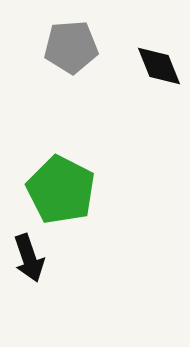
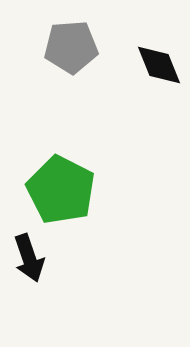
black diamond: moved 1 px up
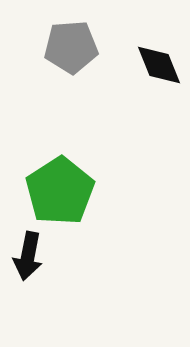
green pentagon: moved 1 px left, 1 px down; rotated 12 degrees clockwise
black arrow: moved 1 px left, 2 px up; rotated 30 degrees clockwise
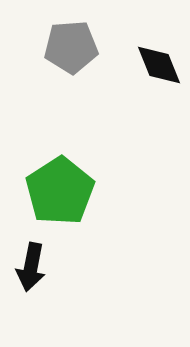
black arrow: moved 3 px right, 11 px down
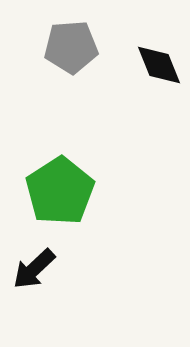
black arrow: moved 3 px right, 2 px down; rotated 36 degrees clockwise
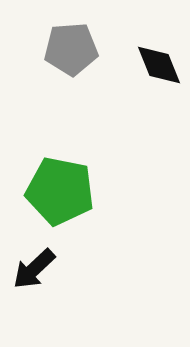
gray pentagon: moved 2 px down
green pentagon: rotated 28 degrees counterclockwise
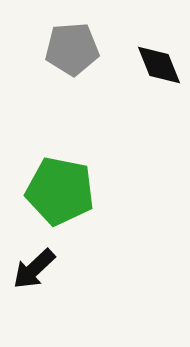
gray pentagon: moved 1 px right
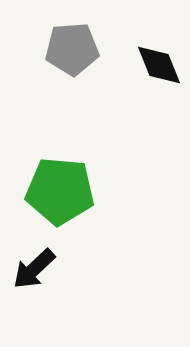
green pentagon: rotated 6 degrees counterclockwise
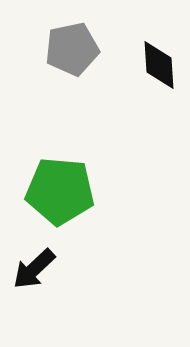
gray pentagon: rotated 8 degrees counterclockwise
black diamond: rotated 18 degrees clockwise
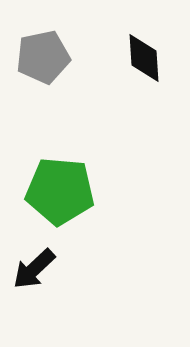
gray pentagon: moved 29 px left, 8 px down
black diamond: moved 15 px left, 7 px up
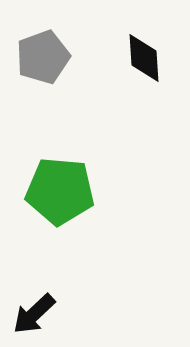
gray pentagon: rotated 8 degrees counterclockwise
black arrow: moved 45 px down
